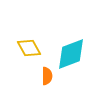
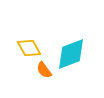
orange semicircle: moved 3 px left, 6 px up; rotated 144 degrees clockwise
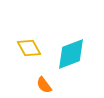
orange semicircle: moved 15 px down
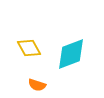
orange semicircle: moved 7 px left; rotated 36 degrees counterclockwise
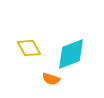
orange semicircle: moved 14 px right, 6 px up
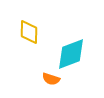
yellow diamond: moved 16 px up; rotated 30 degrees clockwise
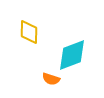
cyan diamond: moved 1 px right, 1 px down
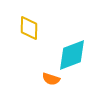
yellow diamond: moved 4 px up
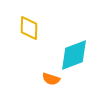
cyan diamond: moved 2 px right
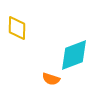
yellow diamond: moved 12 px left
